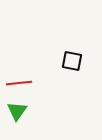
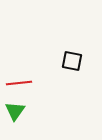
green triangle: moved 2 px left
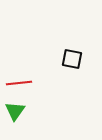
black square: moved 2 px up
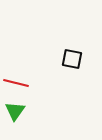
red line: moved 3 px left; rotated 20 degrees clockwise
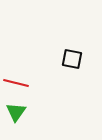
green triangle: moved 1 px right, 1 px down
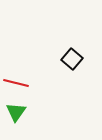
black square: rotated 30 degrees clockwise
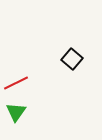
red line: rotated 40 degrees counterclockwise
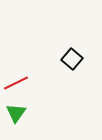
green triangle: moved 1 px down
